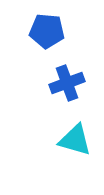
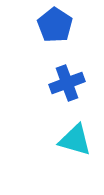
blue pentagon: moved 8 px right, 6 px up; rotated 28 degrees clockwise
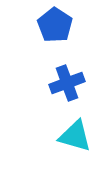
cyan triangle: moved 4 px up
